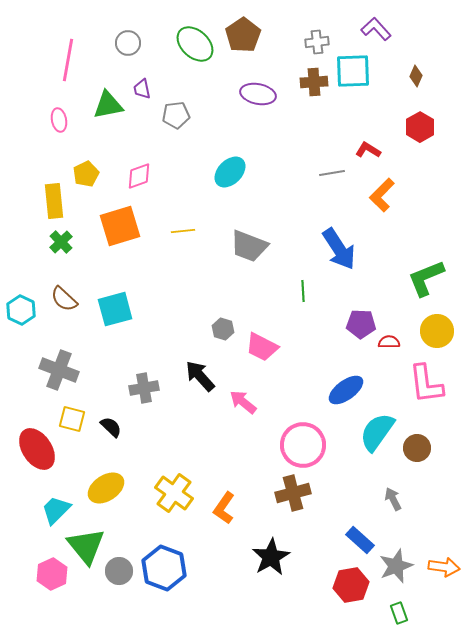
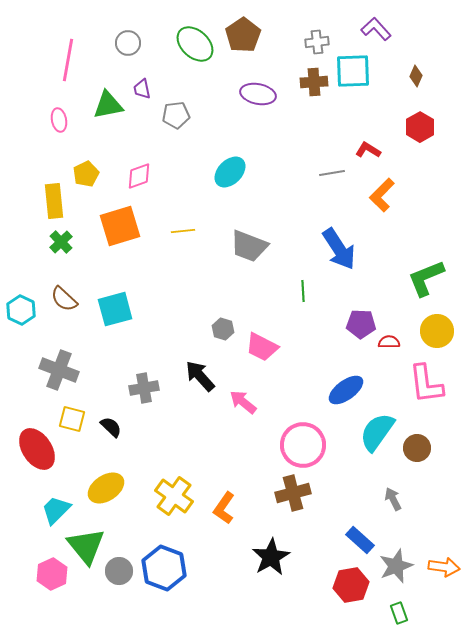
yellow cross at (174, 493): moved 3 px down
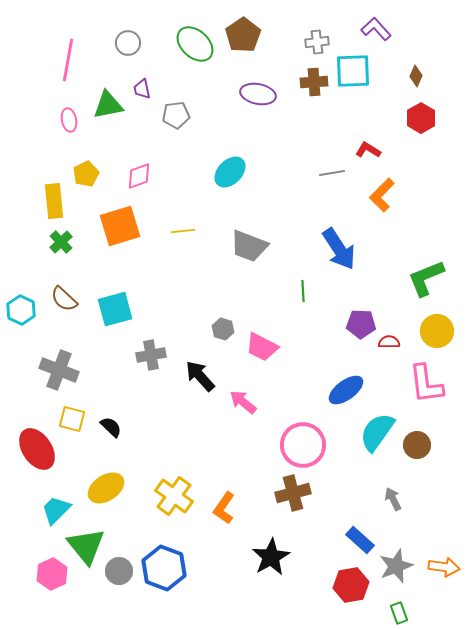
pink ellipse at (59, 120): moved 10 px right
red hexagon at (420, 127): moved 1 px right, 9 px up
gray cross at (144, 388): moved 7 px right, 33 px up
brown circle at (417, 448): moved 3 px up
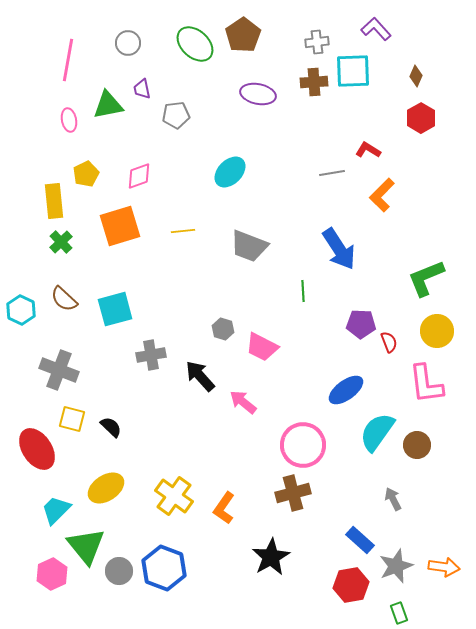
red semicircle at (389, 342): rotated 70 degrees clockwise
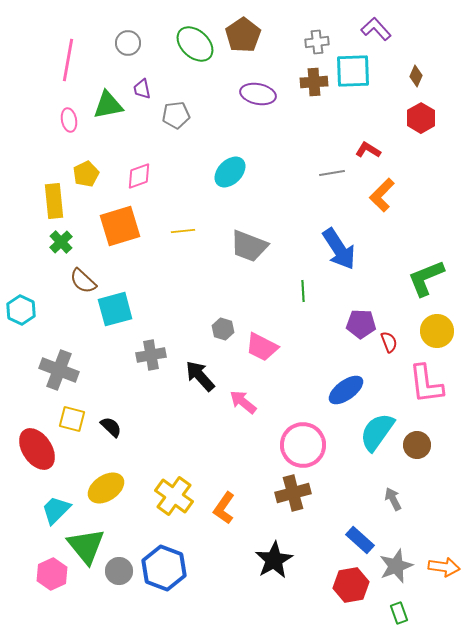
brown semicircle at (64, 299): moved 19 px right, 18 px up
black star at (271, 557): moved 3 px right, 3 px down
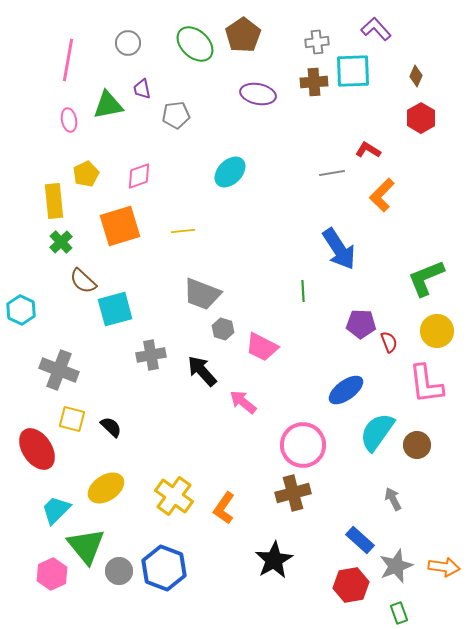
gray trapezoid at (249, 246): moved 47 px left, 48 px down
black arrow at (200, 376): moved 2 px right, 5 px up
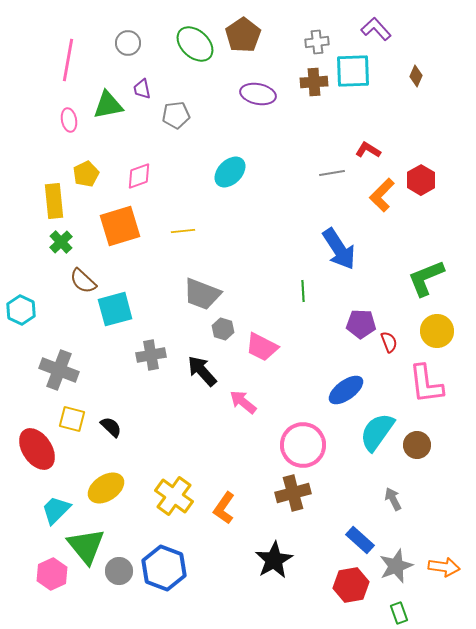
red hexagon at (421, 118): moved 62 px down
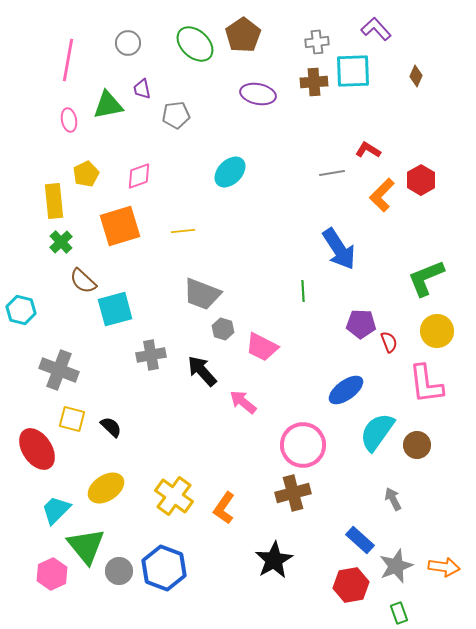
cyan hexagon at (21, 310): rotated 12 degrees counterclockwise
